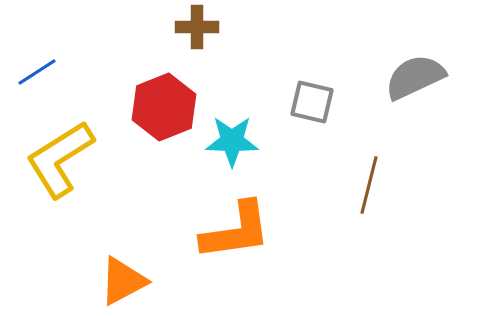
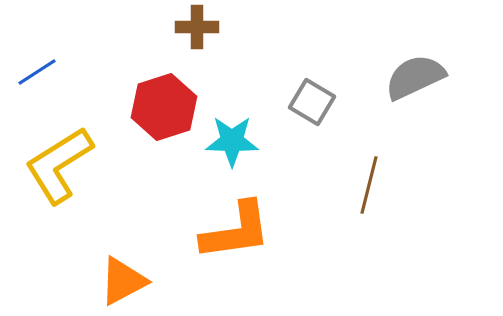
gray square: rotated 18 degrees clockwise
red hexagon: rotated 4 degrees clockwise
yellow L-shape: moved 1 px left, 6 px down
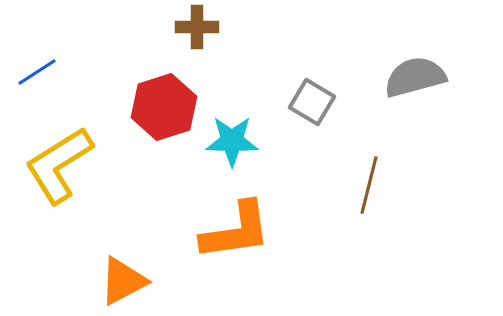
gray semicircle: rotated 10 degrees clockwise
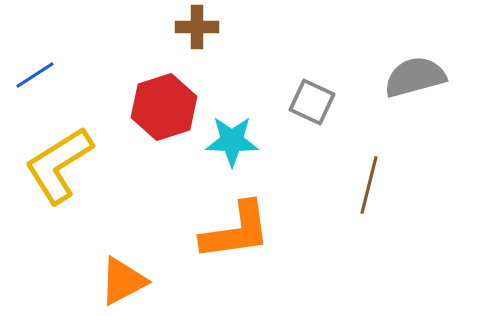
blue line: moved 2 px left, 3 px down
gray square: rotated 6 degrees counterclockwise
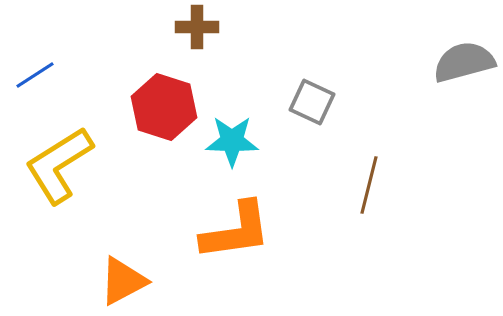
gray semicircle: moved 49 px right, 15 px up
red hexagon: rotated 24 degrees counterclockwise
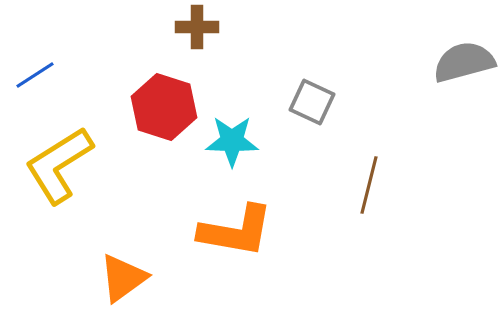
orange L-shape: rotated 18 degrees clockwise
orange triangle: moved 3 px up; rotated 8 degrees counterclockwise
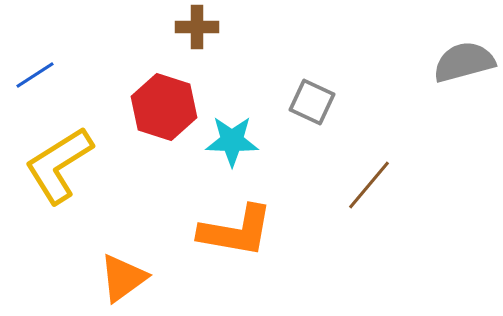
brown line: rotated 26 degrees clockwise
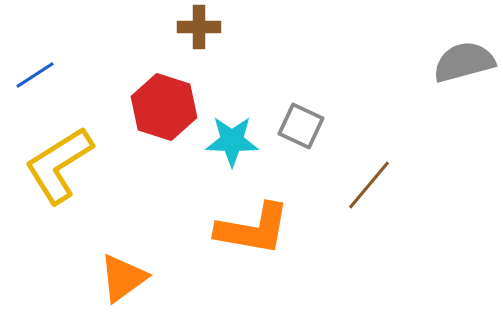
brown cross: moved 2 px right
gray square: moved 11 px left, 24 px down
orange L-shape: moved 17 px right, 2 px up
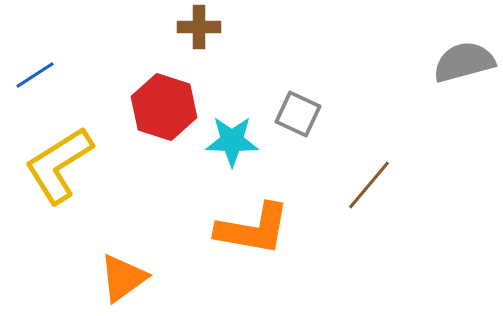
gray square: moved 3 px left, 12 px up
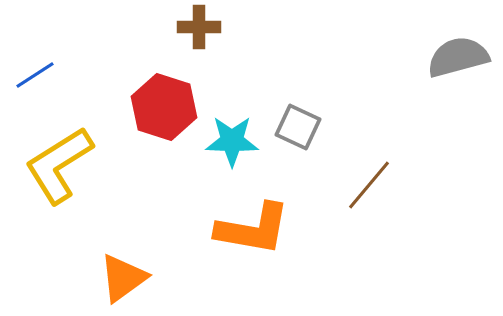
gray semicircle: moved 6 px left, 5 px up
gray square: moved 13 px down
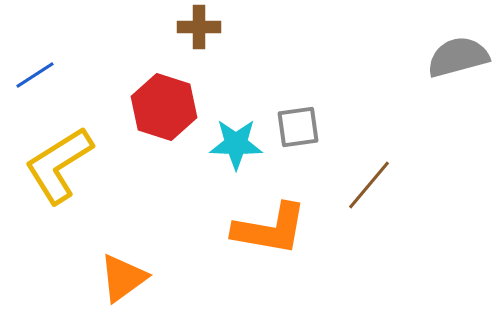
gray square: rotated 33 degrees counterclockwise
cyan star: moved 4 px right, 3 px down
orange L-shape: moved 17 px right
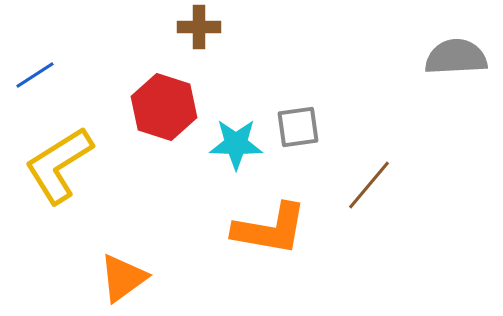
gray semicircle: moved 2 px left; rotated 12 degrees clockwise
